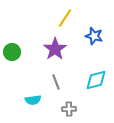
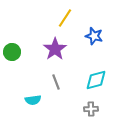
gray cross: moved 22 px right
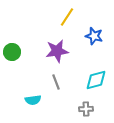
yellow line: moved 2 px right, 1 px up
purple star: moved 2 px right, 2 px down; rotated 25 degrees clockwise
gray cross: moved 5 px left
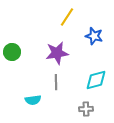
purple star: moved 2 px down
gray line: rotated 21 degrees clockwise
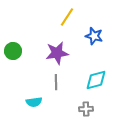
green circle: moved 1 px right, 1 px up
cyan semicircle: moved 1 px right, 2 px down
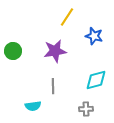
purple star: moved 2 px left, 2 px up
gray line: moved 3 px left, 4 px down
cyan semicircle: moved 1 px left, 4 px down
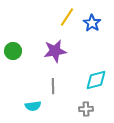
blue star: moved 2 px left, 13 px up; rotated 18 degrees clockwise
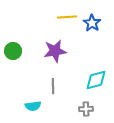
yellow line: rotated 54 degrees clockwise
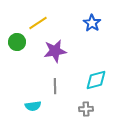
yellow line: moved 29 px left, 6 px down; rotated 30 degrees counterclockwise
green circle: moved 4 px right, 9 px up
gray line: moved 2 px right
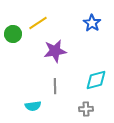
green circle: moved 4 px left, 8 px up
